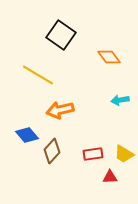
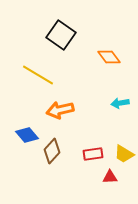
cyan arrow: moved 3 px down
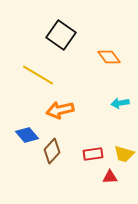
yellow trapezoid: rotated 15 degrees counterclockwise
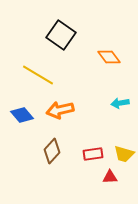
blue diamond: moved 5 px left, 20 px up
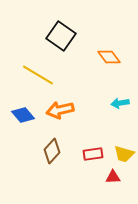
black square: moved 1 px down
blue diamond: moved 1 px right
red triangle: moved 3 px right
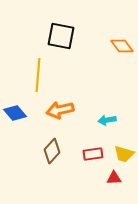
black square: rotated 24 degrees counterclockwise
orange diamond: moved 13 px right, 11 px up
yellow line: rotated 64 degrees clockwise
cyan arrow: moved 13 px left, 17 px down
blue diamond: moved 8 px left, 2 px up
red triangle: moved 1 px right, 1 px down
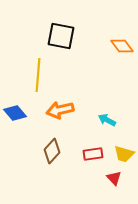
cyan arrow: rotated 36 degrees clockwise
red triangle: rotated 49 degrees clockwise
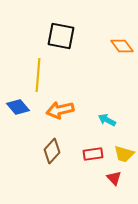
blue diamond: moved 3 px right, 6 px up
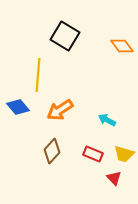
black square: moved 4 px right; rotated 20 degrees clockwise
orange arrow: rotated 20 degrees counterclockwise
red rectangle: rotated 30 degrees clockwise
